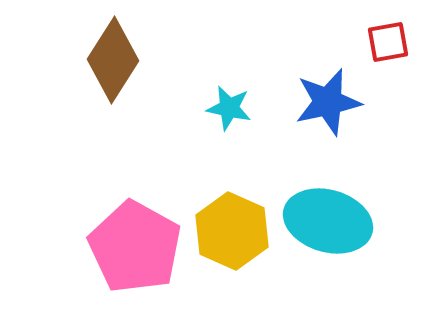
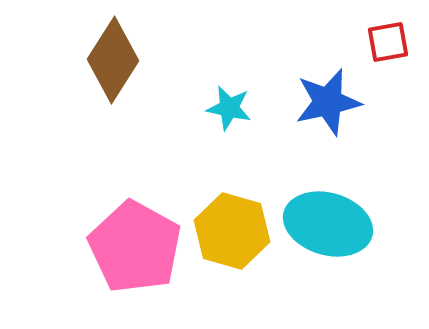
cyan ellipse: moved 3 px down
yellow hexagon: rotated 8 degrees counterclockwise
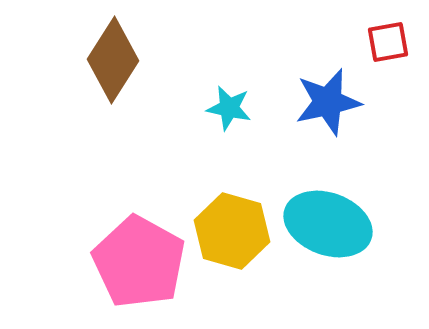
cyan ellipse: rotated 4 degrees clockwise
pink pentagon: moved 4 px right, 15 px down
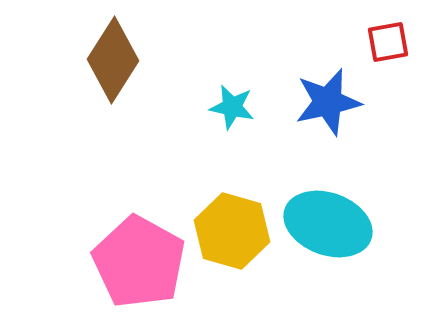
cyan star: moved 3 px right, 1 px up
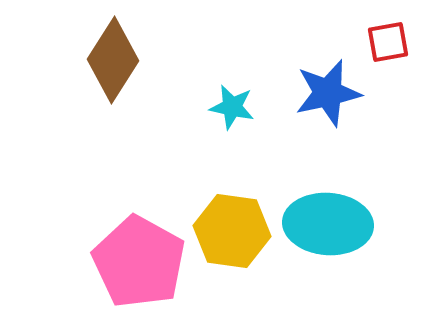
blue star: moved 9 px up
cyan ellipse: rotated 16 degrees counterclockwise
yellow hexagon: rotated 8 degrees counterclockwise
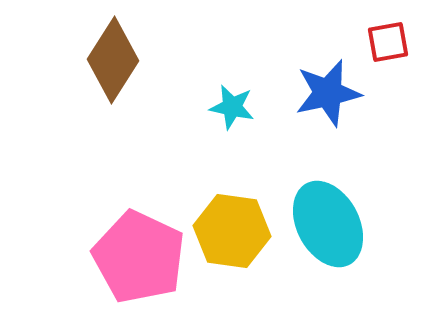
cyan ellipse: rotated 58 degrees clockwise
pink pentagon: moved 5 px up; rotated 4 degrees counterclockwise
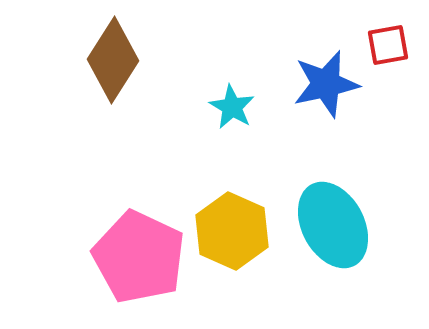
red square: moved 3 px down
blue star: moved 2 px left, 9 px up
cyan star: rotated 18 degrees clockwise
cyan ellipse: moved 5 px right, 1 px down
yellow hexagon: rotated 16 degrees clockwise
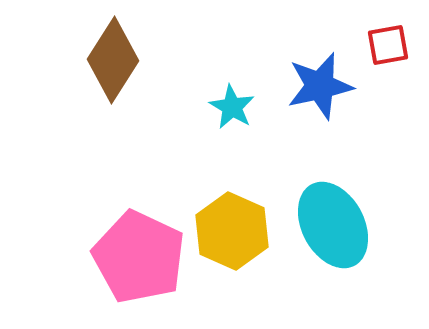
blue star: moved 6 px left, 2 px down
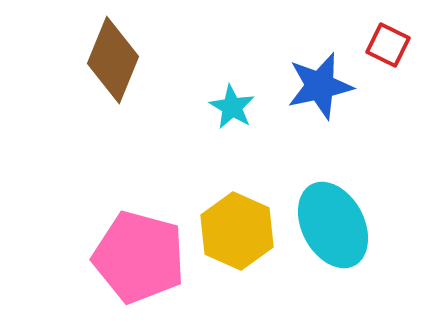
red square: rotated 36 degrees clockwise
brown diamond: rotated 10 degrees counterclockwise
yellow hexagon: moved 5 px right
pink pentagon: rotated 10 degrees counterclockwise
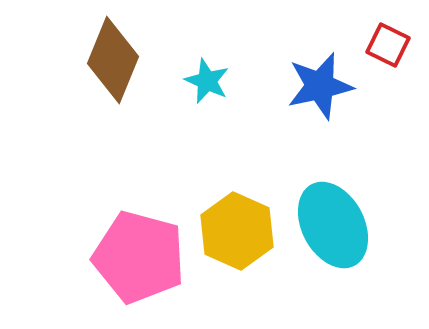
cyan star: moved 25 px left, 26 px up; rotated 6 degrees counterclockwise
